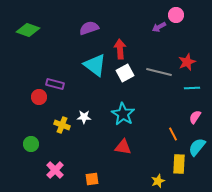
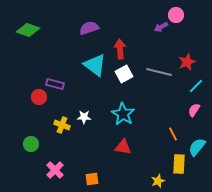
purple arrow: moved 2 px right
white square: moved 1 px left, 1 px down
cyan line: moved 4 px right, 2 px up; rotated 42 degrees counterclockwise
pink semicircle: moved 1 px left, 7 px up
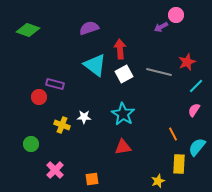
red triangle: rotated 18 degrees counterclockwise
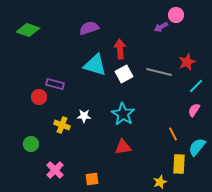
cyan triangle: rotated 20 degrees counterclockwise
white star: moved 1 px up
yellow star: moved 2 px right, 1 px down
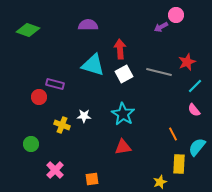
purple semicircle: moved 1 px left, 3 px up; rotated 18 degrees clockwise
cyan triangle: moved 2 px left
cyan line: moved 1 px left
pink semicircle: rotated 72 degrees counterclockwise
